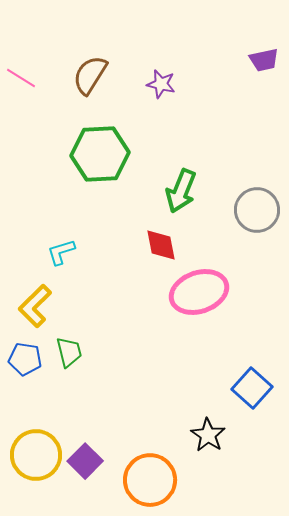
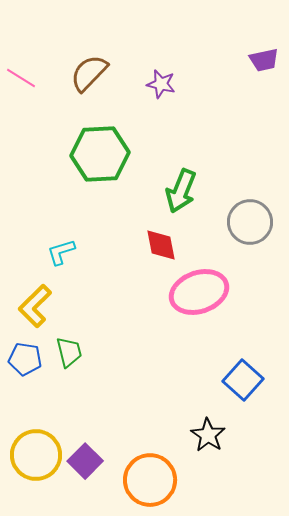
brown semicircle: moved 1 px left, 2 px up; rotated 12 degrees clockwise
gray circle: moved 7 px left, 12 px down
blue square: moved 9 px left, 8 px up
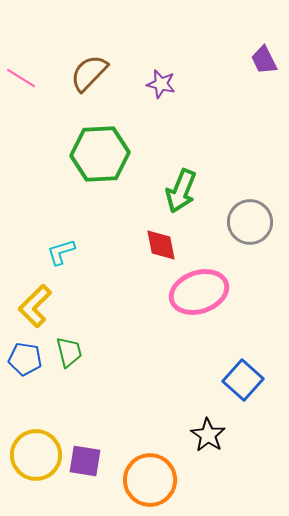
purple trapezoid: rotated 76 degrees clockwise
purple square: rotated 36 degrees counterclockwise
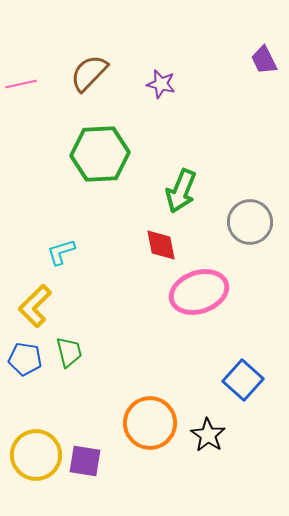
pink line: moved 6 px down; rotated 44 degrees counterclockwise
orange circle: moved 57 px up
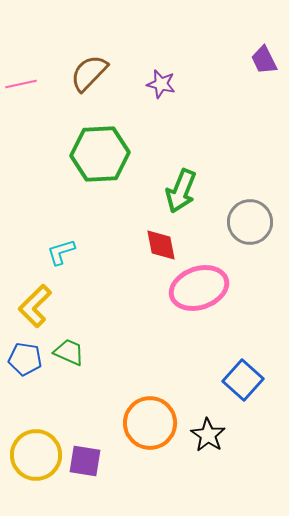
pink ellipse: moved 4 px up
green trapezoid: rotated 52 degrees counterclockwise
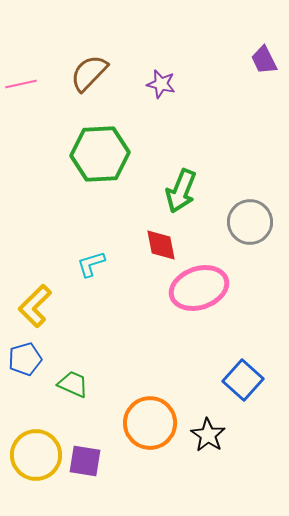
cyan L-shape: moved 30 px right, 12 px down
green trapezoid: moved 4 px right, 32 px down
blue pentagon: rotated 24 degrees counterclockwise
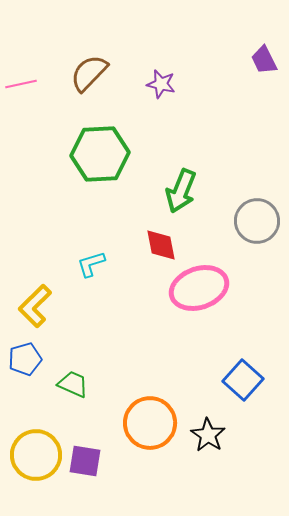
gray circle: moved 7 px right, 1 px up
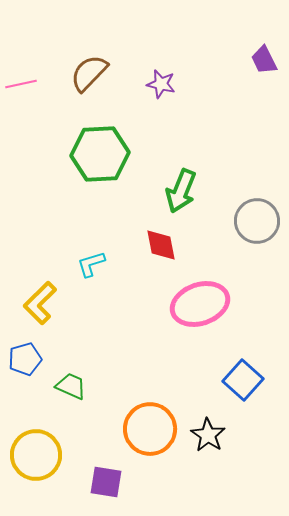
pink ellipse: moved 1 px right, 16 px down
yellow L-shape: moved 5 px right, 3 px up
green trapezoid: moved 2 px left, 2 px down
orange circle: moved 6 px down
purple square: moved 21 px right, 21 px down
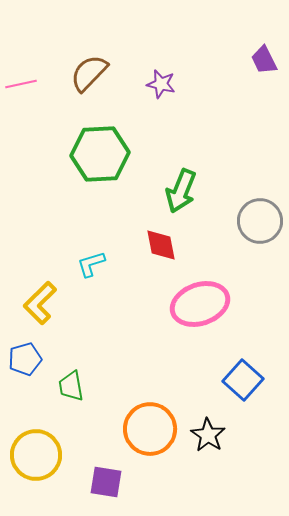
gray circle: moved 3 px right
green trapezoid: rotated 124 degrees counterclockwise
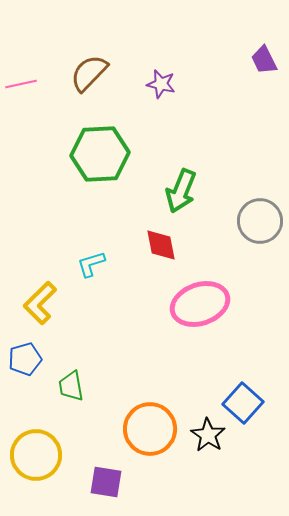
blue square: moved 23 px down
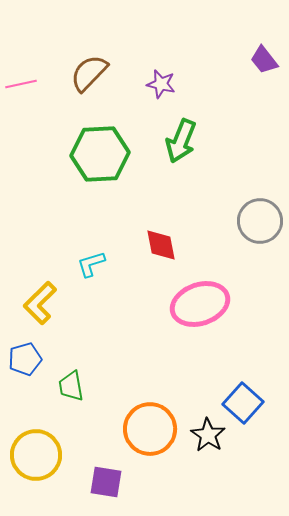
purple trapezoid: rotated 12 degrees counterclockwise
green arrow: moved 50 px up
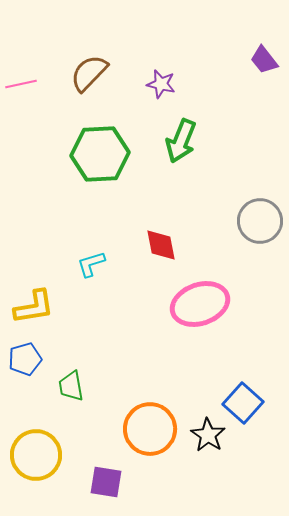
yellow L-shape: moved 6 px left, 4 px down; rotated 144 degrees counterclockwise
